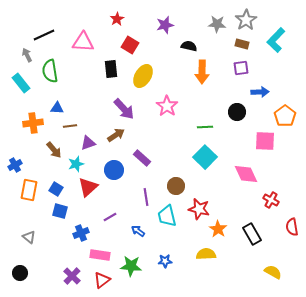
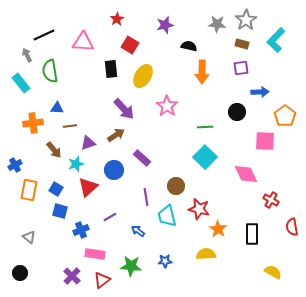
blue cross at (81, 233): moved 3 px up
black rectangle at (252, 234): rotated 30 degrees clockwise
pink rectangle at (100, 255): moved 5 px left, 1 px up
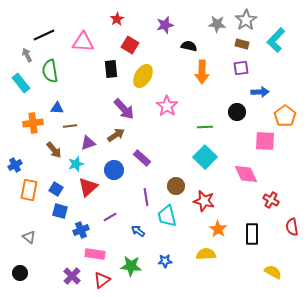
red star at (199, 209): moved 5 px right, 8 px up
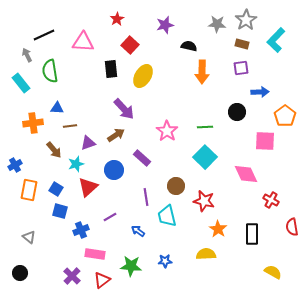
red square at (130, 45): rotated 12 degrees clockwise
pink star at (167, 106): moved 25 px down
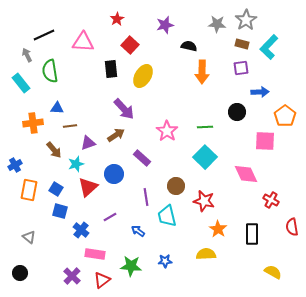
cyan L-shape at (276, 40): moved 7 px left, 7 px down
blue circle at (114, 170): moved 4 px down
blue cross at (81, 230): rotated 28 degrees counterclockwise
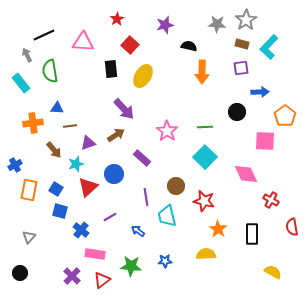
gray triangle at (29, 237): rotated 32 degrees clockwise
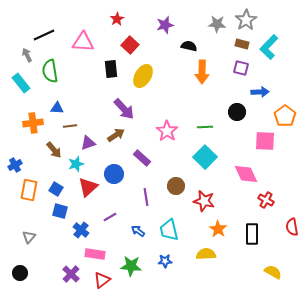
purple square at (241, 68): rotated 21 degrees clockwise
red cross at (271, 200): moved 5 px left
cyan trapezoid at (167, 216): moved 2 px right, 14 px down
purple cross at (72, 276): moved 1 px left, 2 px up
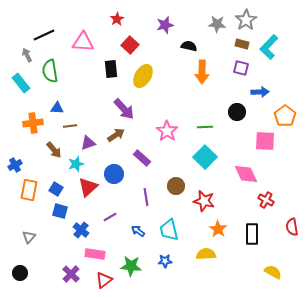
red triangle at (102, 280): moved 2 px right
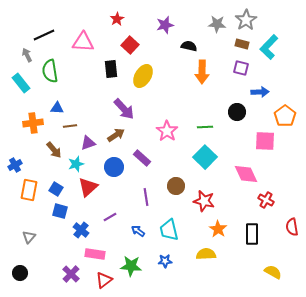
blue circle at (114, 174): moved 7 px up
